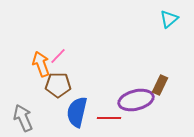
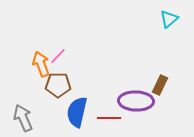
purple ellipse: moved 1 px down; rotated 16 degrees clockwise
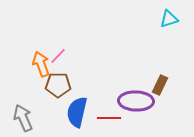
cyan triangle: rotated 24 degrees clockwise
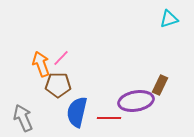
pink line: moved 3 px right, 2 px down
purple ellipse: rotated 12 degrees counterclockwise
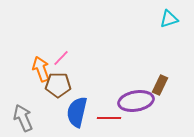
orange arrow: moved 5 px down
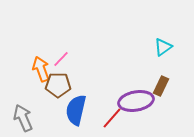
cyan triangle: moved 6 px left, 28 px down; rotated 18 degrees counterclockwise
pink line: moved 1 px down
brown rectangle: moved 1 px right, 1 px down
blue semicircle: moved 1 px left, 2 px up
red line: moved 3 px right; rotated 50 degrees counterclockwise
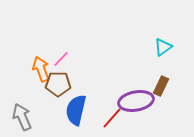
brown pentagon: moved 1 px up
gray arrow: moved 1 px left, 1 px up
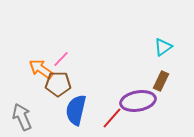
orange arrow: rotated 35 degrees counterclockwise
brown rectangle: moved 5 px up
purple ellipse: moved 2 px right
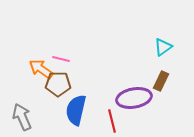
pink line: rotated 60 degrees clockwise
purple ellipse: moved 4 px left, 3 px up
red line: moved 3 px down; rotated 55 degrees counterclockwise
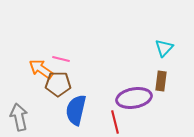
cyan triangle: moved 1 px right, 1 px down; rotated 12 degrees counterclockwise
brown rectangle: rotated 18 degrees counterclockwise
gray arrow: moved 3 px left; rotated 12 degrees clockwise
red line: moved 3 px right, 1 px down
